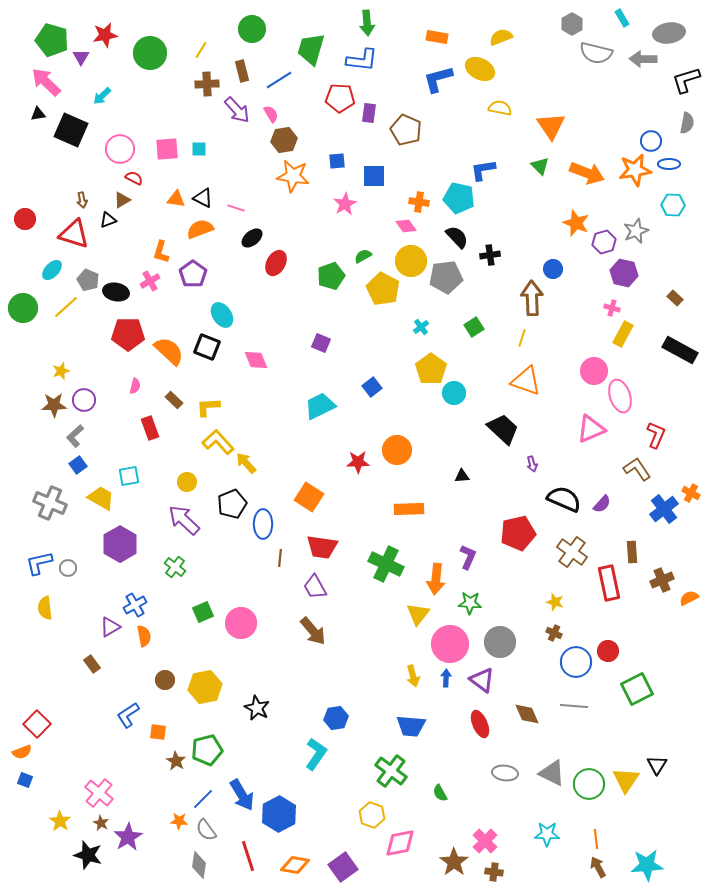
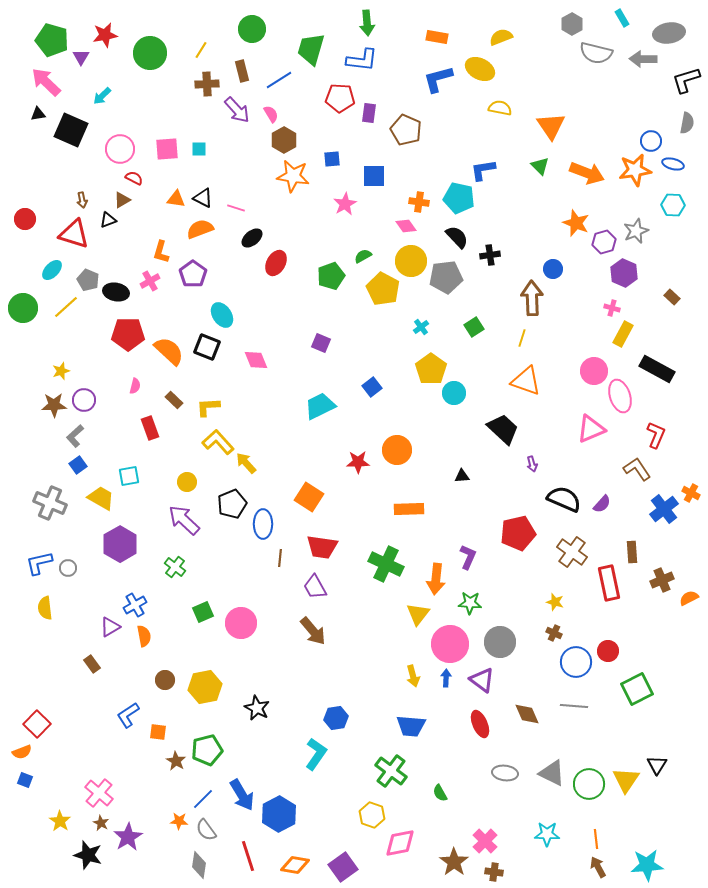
brown hexagon at (284, 140): rotated 20 degrees counterclockwise
blue square at (337, 161): moved 5 px left, 2 px up
blue ellipse at (669, 164): moved 4 px right; rotated 15 degrees clockwise
purple hexagon at (624, 273): rotated 12 degrees clockwise
brown rectangle at (675, 298): moved 3 px left, 1 px up
black rectangle at (680, 350): moved 23 px left, 19 px down
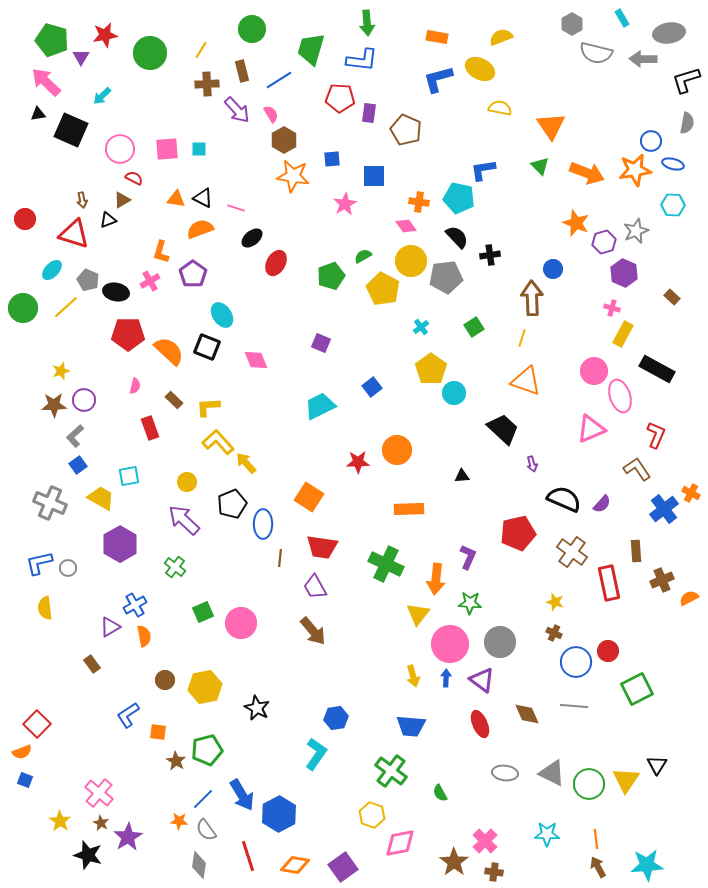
brown rectangle at (632, 552): moved 4 px right, 1 px up
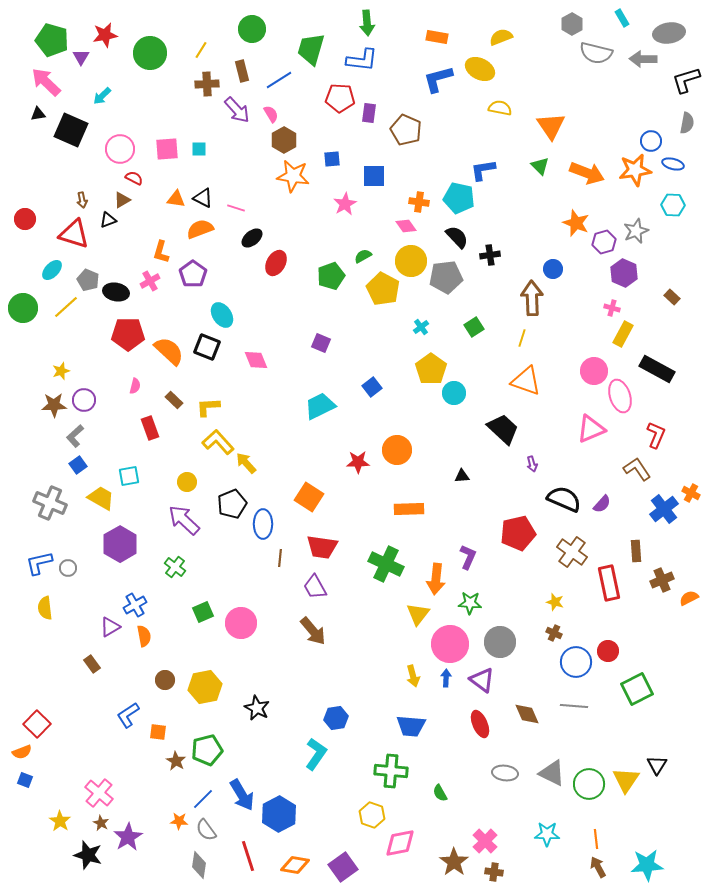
green cross at (391, 771): rotated 32 degrees counterclockwise
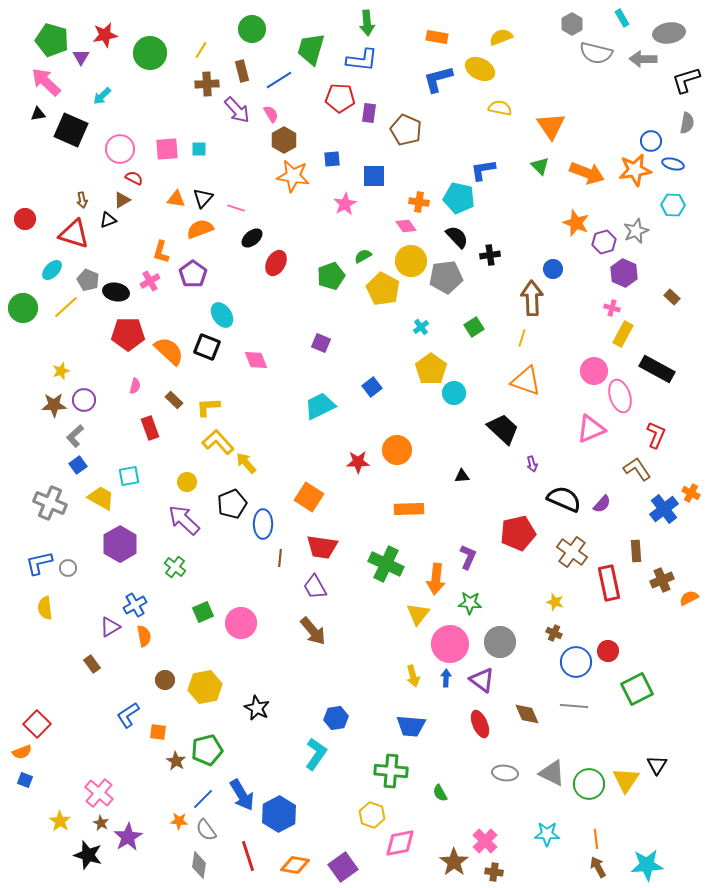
black triangle at (203, 198): rotated 45 degrees clockwise
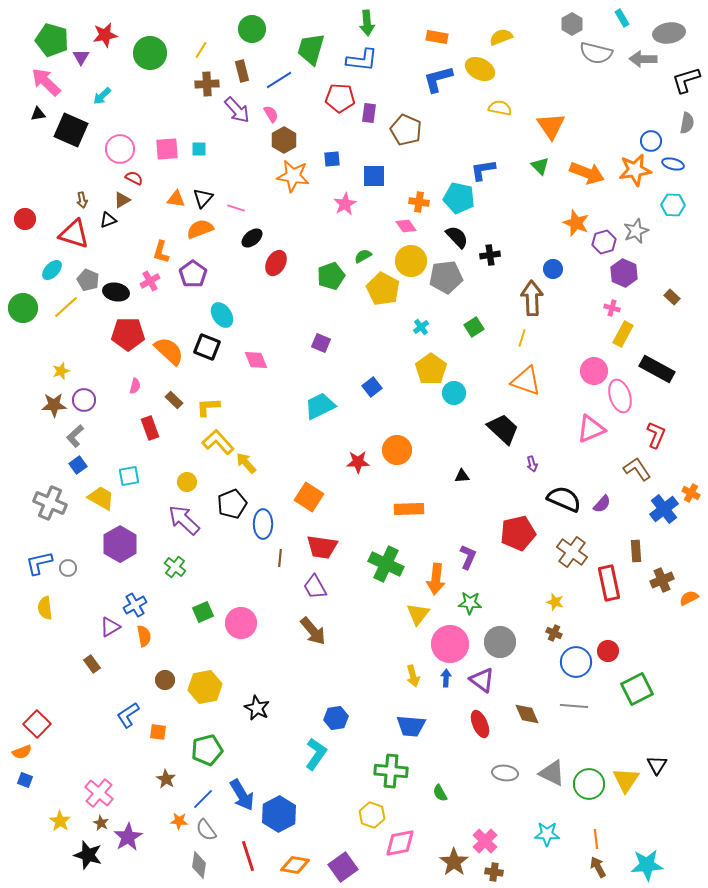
brown star at (176, 761): moved 10 px left, 18 px down
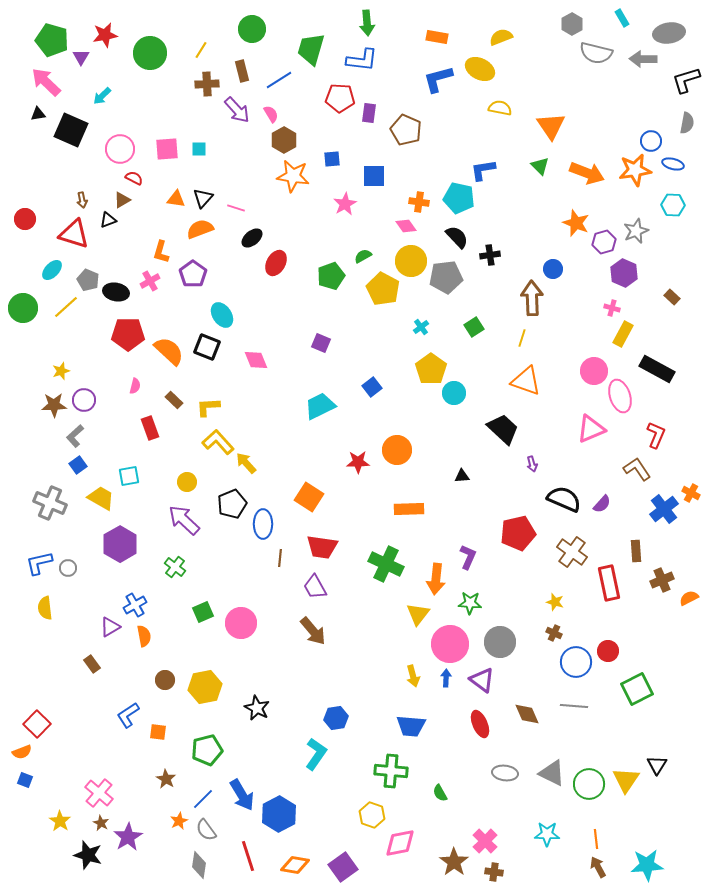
orange star at (179, 821): rotated 30 degrees counterclockwise
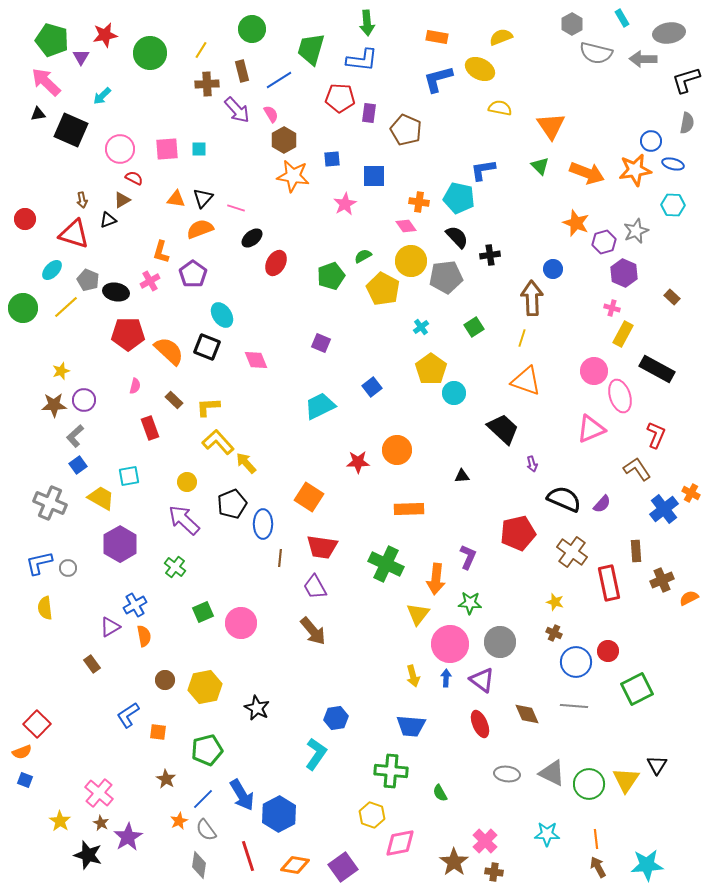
gray ellipse at (505, 773): moved 2 px right, 1 px down
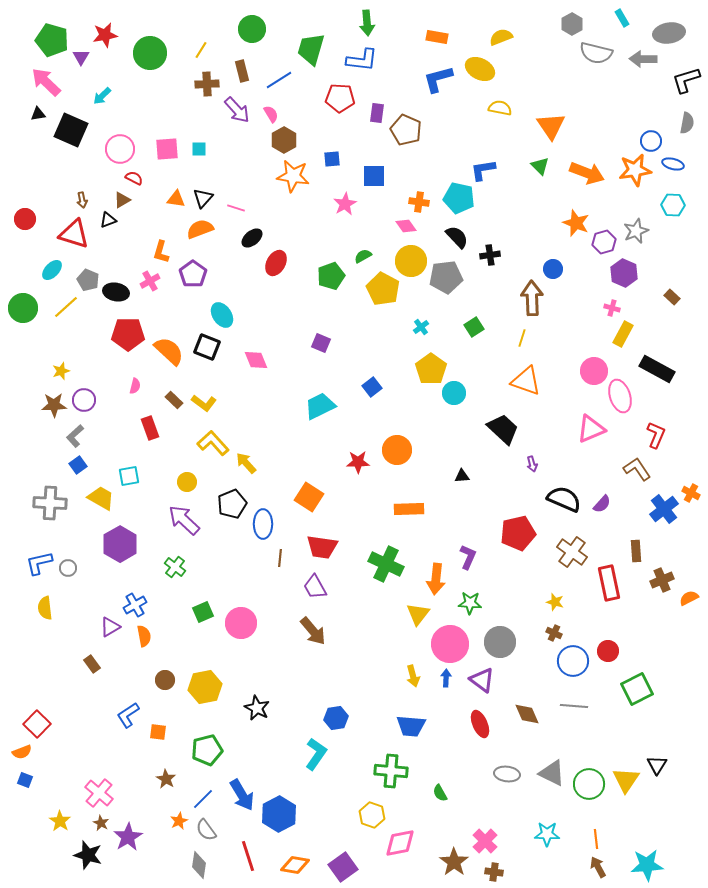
purple rectangle at (369, 113): moved 8 px right
yellow L-shape at (208, 407): moved 4 px left, 4 px up; rotated 140 degrees counterclockwise
yellow L-shape at (218, 442): moved 5 px left, 1 px down
gray cross at (50, 503): rotated 20 degrees counterclockwise
blue circle at (576, 662): moved 3 px left, 1 px up
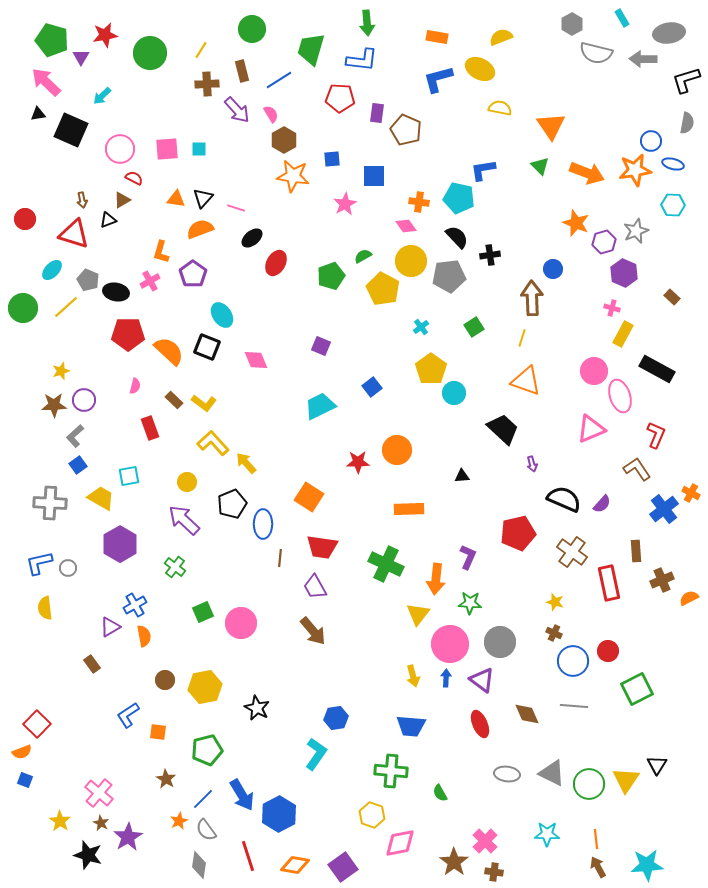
gray pentagon at (446, 277): moved 3 px right, 1 px up
purple square at (321, 343): moved 3 px down
